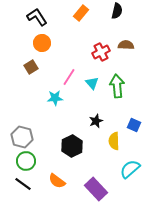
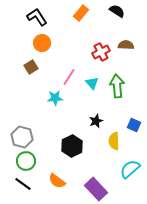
black semicircle: rotated 70 degrees counterclockwise
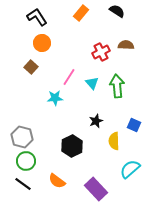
brown square: rotated 16 degrees counterclockwise
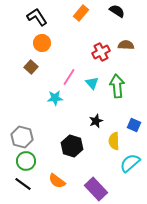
black hexagon: rotated 15 degrees counterclockwise
cyan semicircle: moved 6 px up
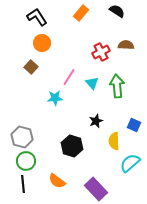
black line: rotated 48 degrees clockwise
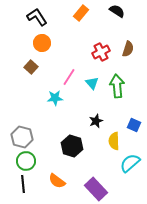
brown semicircle: moved 2 px right, 4 px down; rotated 105 degrees clockwise
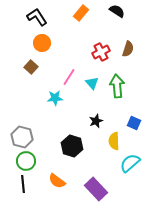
blue square: moved 2 px up
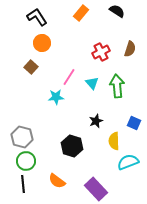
brown semicircle: moved 2 px right
cyan star: moved 1 px right, 1 px up
cyan semicircle: moved 2 px left, 1 px up; rotated 20 degrees clockwise
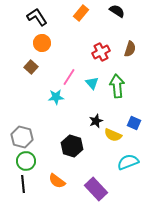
yellow semicircle: moved 1 px left, 6 px up; rotated 66 degrees counterclockwise
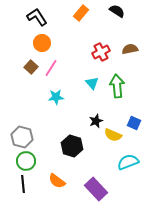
brown semicircle: rotated 119 degrees counterclockwise
pink line: moved 18 px left, 9 px up
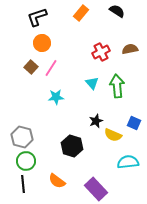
black L-shape: rotated 75 degrees counterclockwise
cyan semicircle: rotated 15 degrees clockwise
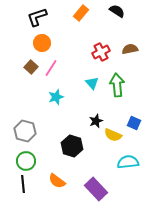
green arrow: moved 1 px up
cyan star: rotated 14 degrees counterclockwise
gray hexagon: moved 3 px right, 6 px up
